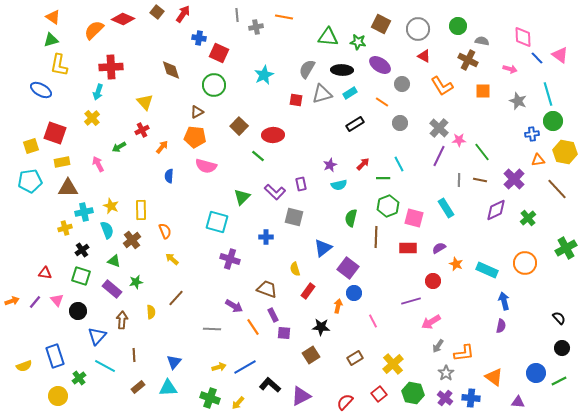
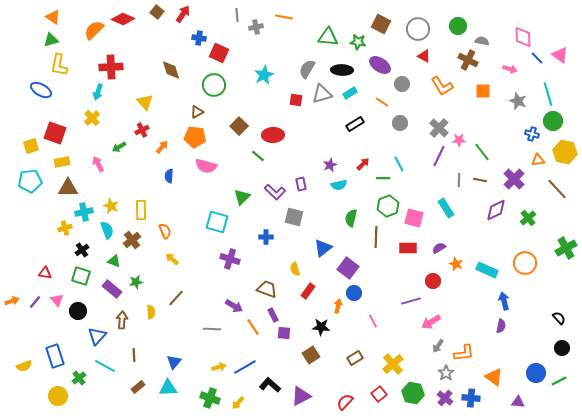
blue cross at (532, 134): rotated 24 degrees clockwise
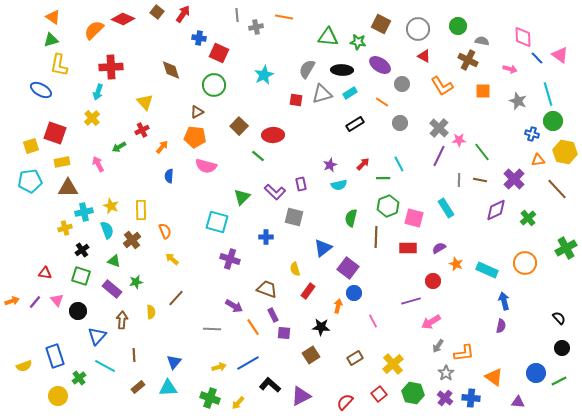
blue line at (245, 367): moved 3 px right, 4 px up
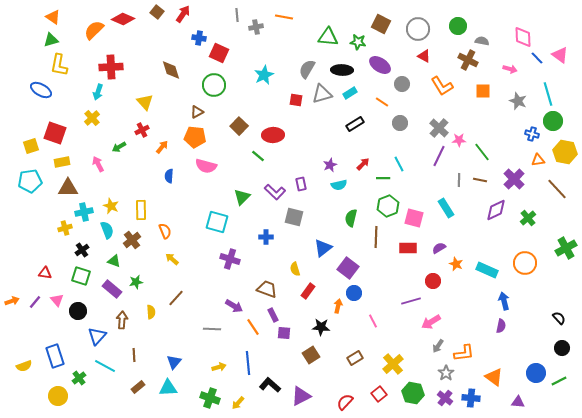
blue line at (248, 363): rotated 65 degrees counterclockwise
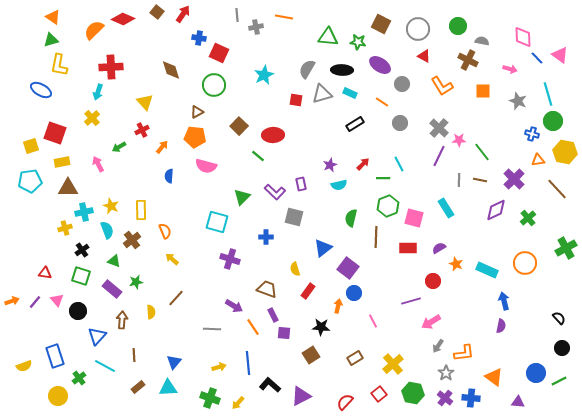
cyan rectangle at (350, 93): rotated 56 degrees clockwise
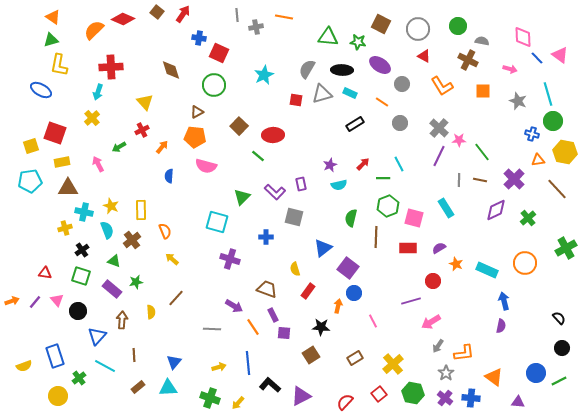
cyan cross at (84, 212): rotated 24 degrees clockwise
